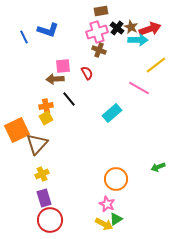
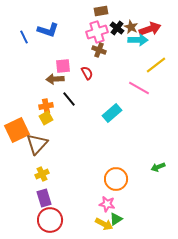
pink star: rotated 14 degrees counterclockwise
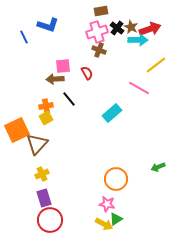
blue L-shape: moved 5 px up
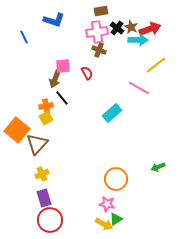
blue L-shape: moved 6 px right, 5 px up
pink cross: rotated 10 degrees clockwise
brown arrow: rotated 66 degrees counterclockwise
black line: moved 7 px left, 1 px up
orange square: rotated 25 degrees counterclockwise
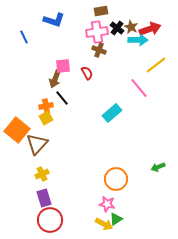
pink line: rotated 20 degrees clockwise
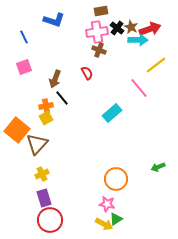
pink square: moved 39 px left, 1 px down; rotated 14 degrees counterclockwise
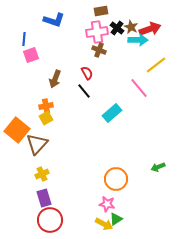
blue line: moved 2 px down; rotated 32 degrees clockwise
pink square: moved 7 px right, 12 px up
black line: moved 22 px right, 7 px up
